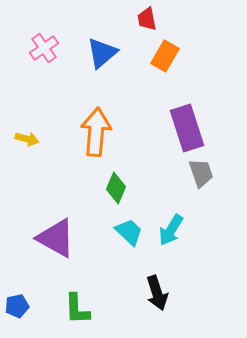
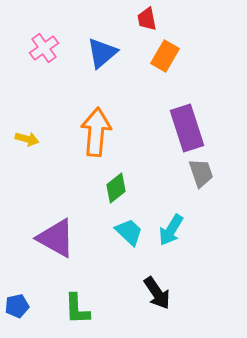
green diamond: rotated 28 degrees clockwise
black arrow: rotated 16 degrees counterclockwise
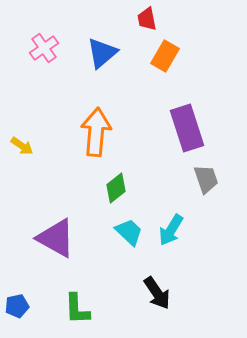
yellow arrow: moved 5 px left, 7 px down; rotated 20 degrees clockwise
gray trapezoid: moved 5 px right, 6 px down
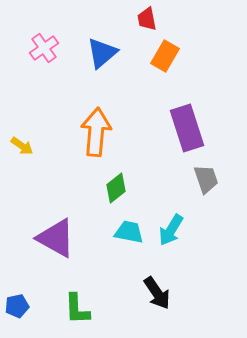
cyan trapezoid: rotated 32 degrees counterclockwise
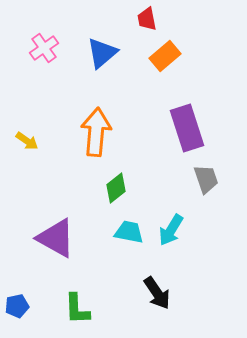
orange rectangle: rotated 20 degrees clockwise
yellow arrow: moved 5 px right, 5 px up
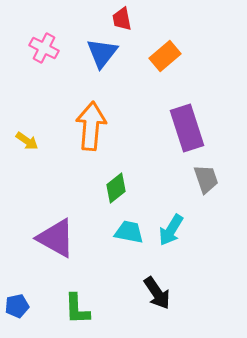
red trapezoid: moved 25 px left
pink cross: rotated 28 degrees counterclockwise
blue triangle: rotated 12 degrees counterclockwise
orange arrow: moved 5 px left, 6 px up
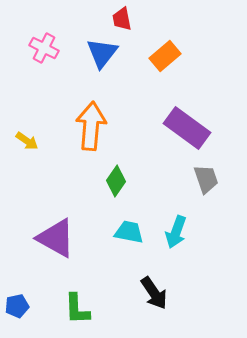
purple rectangle: rotated 36 degrees counterclockwise
green diamond: moved 7 px up; rotated 16 degrees counterclockwise
cyan arrow: moved 5 px right, 2 px down; rotated 12 degrees counterclockwise
black arrow: moved 3 px left
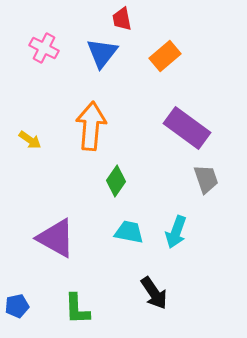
yellow arrow: moved 3 px right, 1 px up
